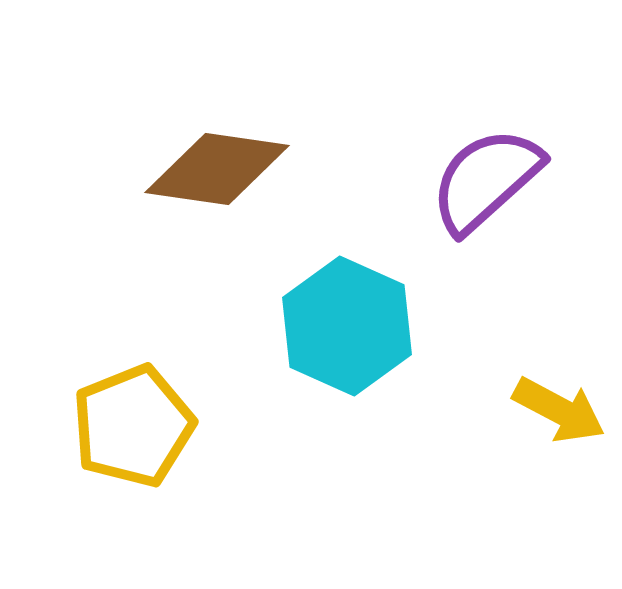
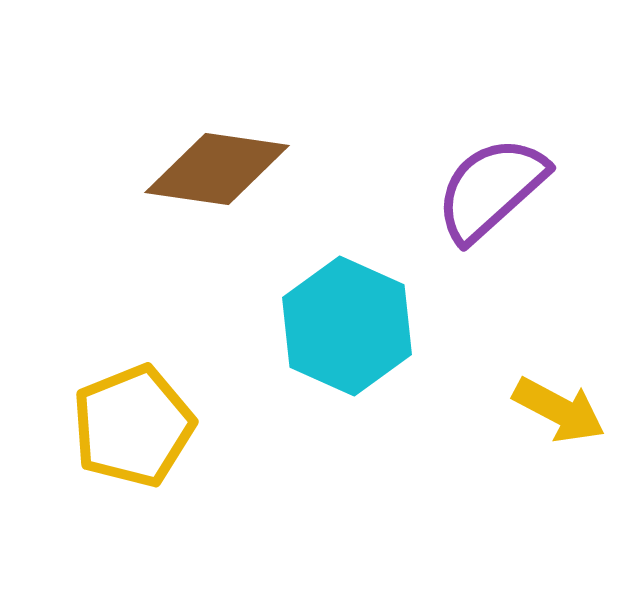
purple semicircle: moved 5 px right, 9 px down
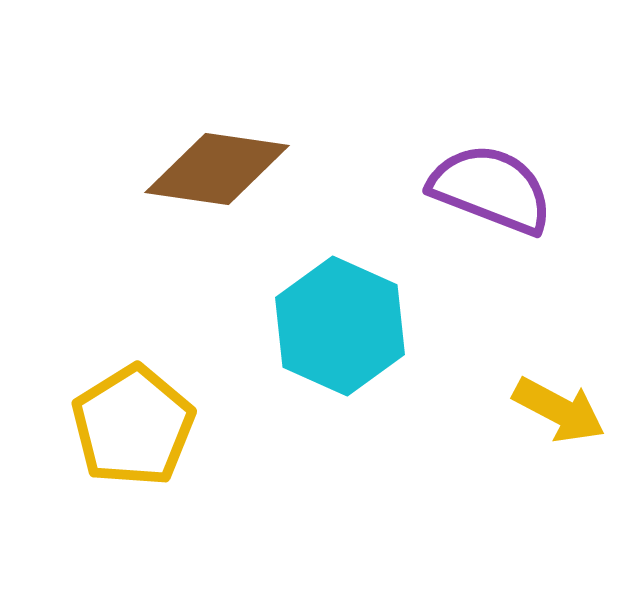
purple semicircle: rotated 63 degrees clockwise
cyan hexagon: moved 7 px left
yellow pentagon: rotated 10 degrees counterclockwise
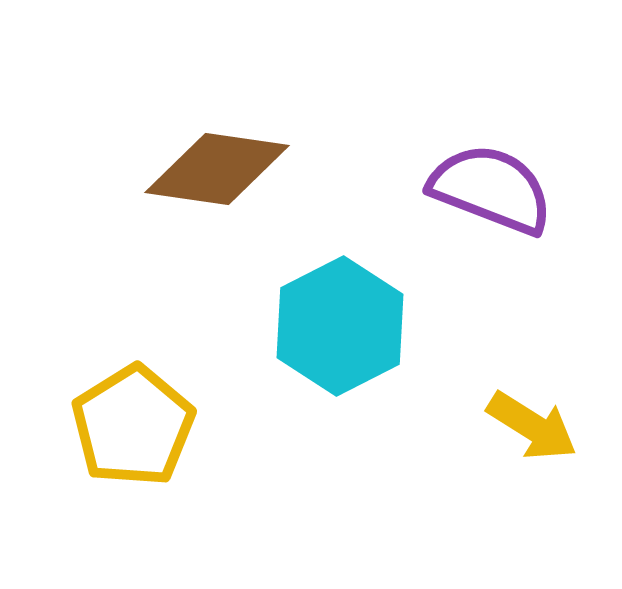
cyan hexagon: rotated 9 degrees clockwise
yellow arrow: moved 27 px left, 16 px down; rotated 4 degrees clockwise
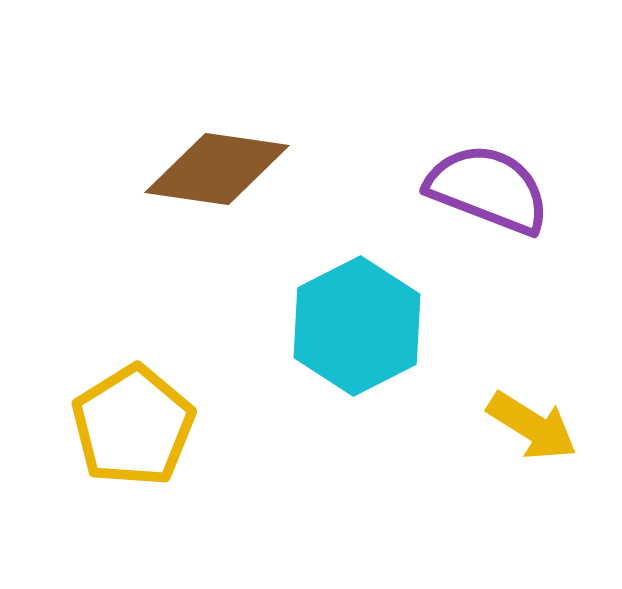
purple semicircle: moved 3 px left
cyan hexagon: moved 17 px right
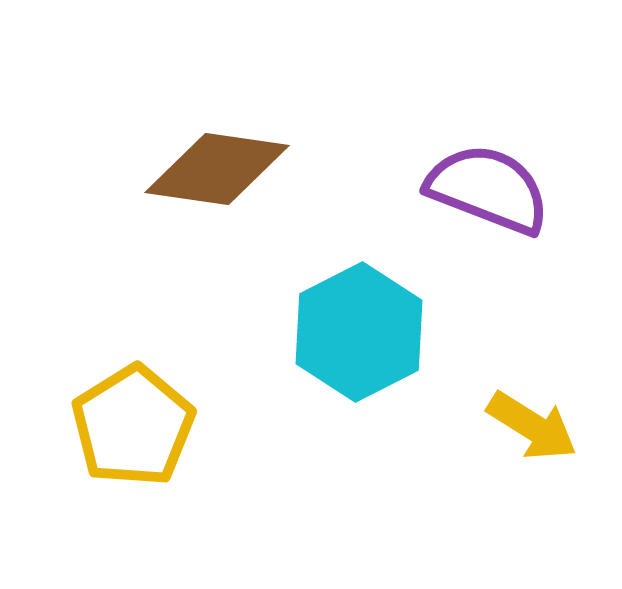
cyan hexagon: moved 2 px right, 6 px down
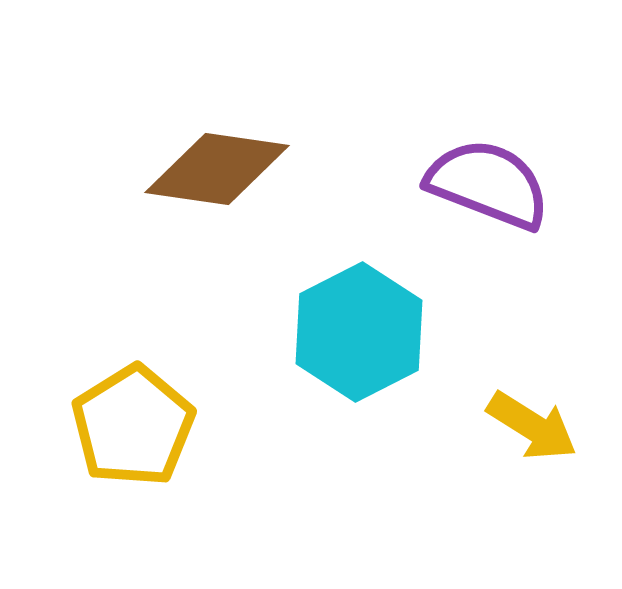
purple semicircle: moved 5 px up
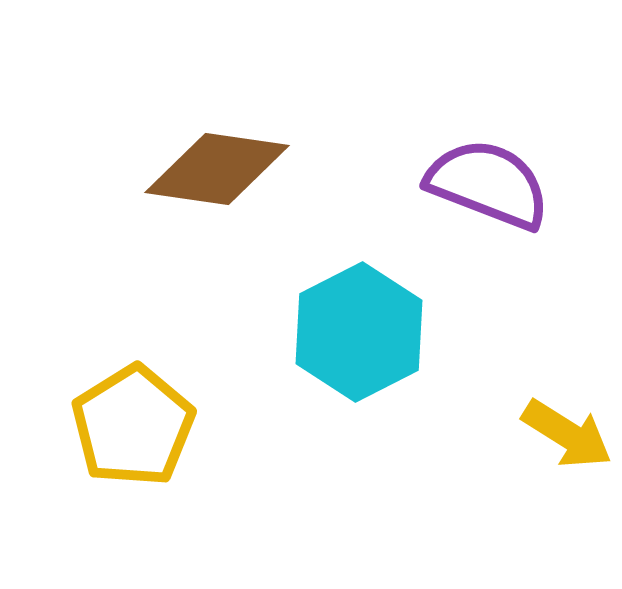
yellow arrow: moved 35 px right, 8 px down
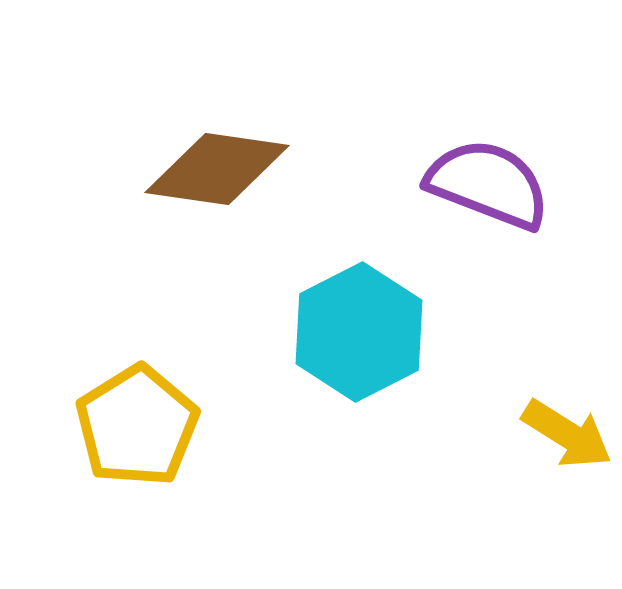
yellow pentagon: moved 4 px right
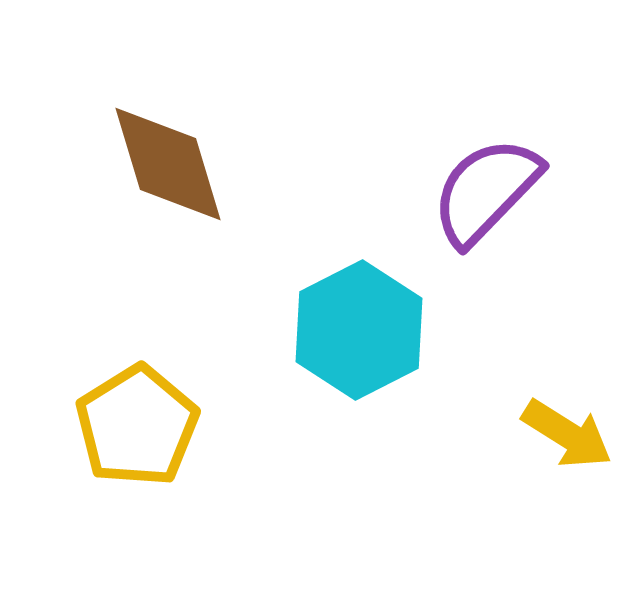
brown diamond: moved 49 px left, 5 px up; rotated 65 degrees clockwise
purple semicircle: moved 2 px left, 7 px down; rotated 67 degrees counterclockwise
cyan hexagon: moved 2 px up
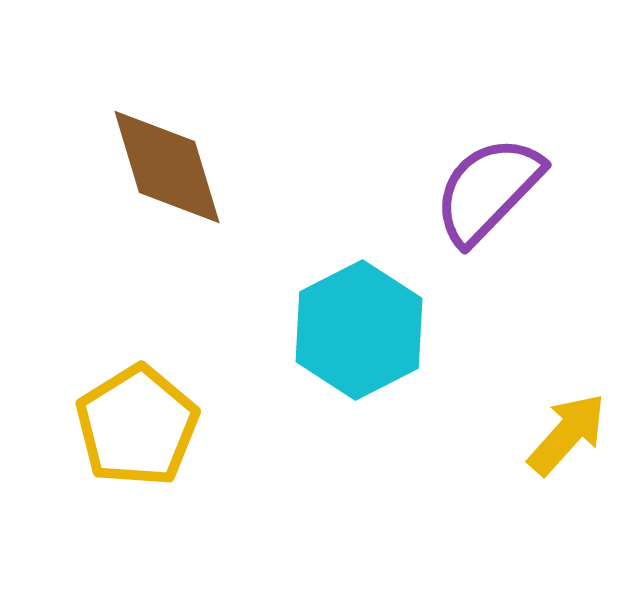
brown diamond: moved 1 px left, 3 px down
purple semicircle: moved 2 px right, 1 px up
yellow arrow: rotated 80 degrees counterclockwise
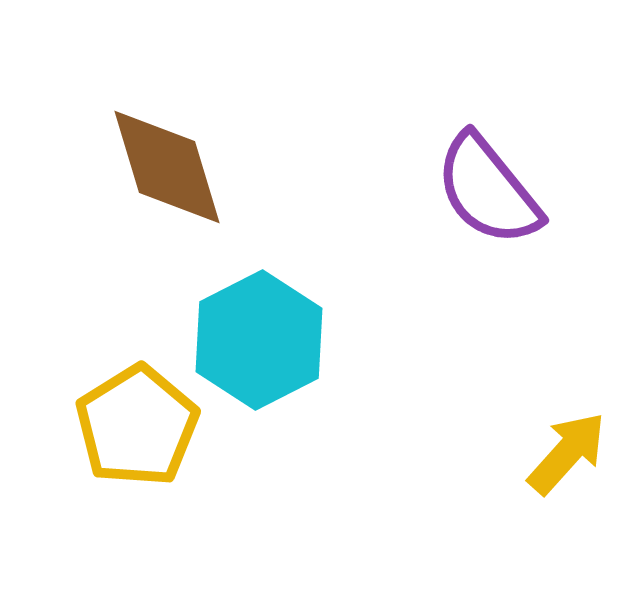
purple semicircle: rotated 83 degrees counterclockwise
cyan hexagon: moved 100 px left, 10 px down
yellow arrow: moved 19 px down
